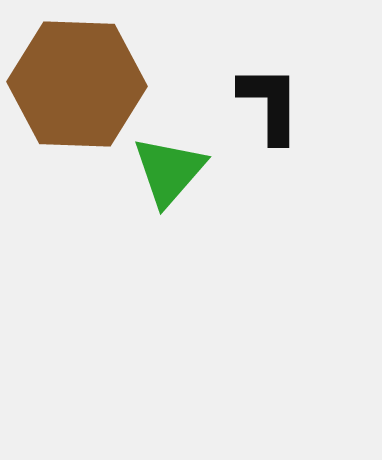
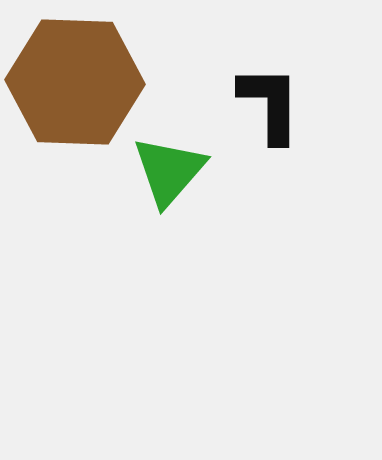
brown hexagon: moved 2 px left, 2 px up
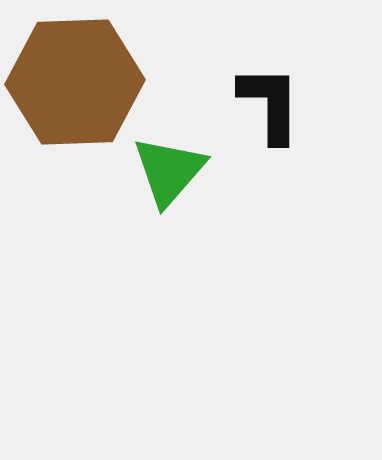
brown hexagon: rotated 4 degrees counterclockwise
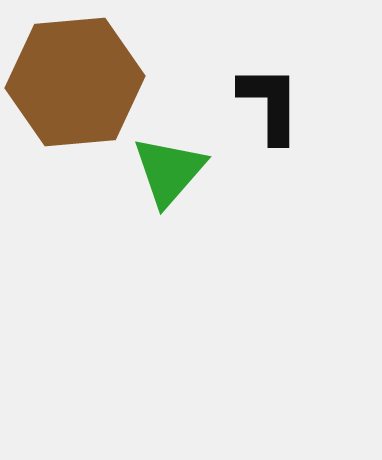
brown hexagon: rotated 3 degrees counterclockwise
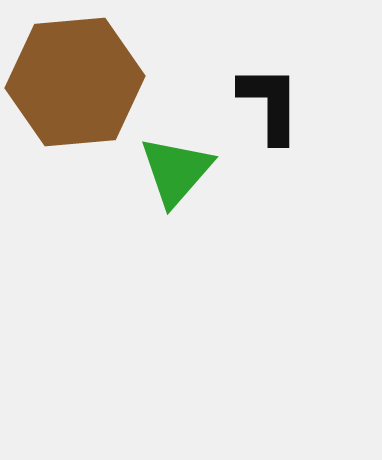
green triangle: moved 7 px right
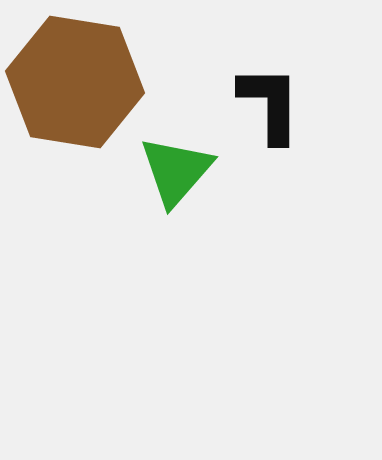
brown hexagon: rotated 14 degrees clockwise
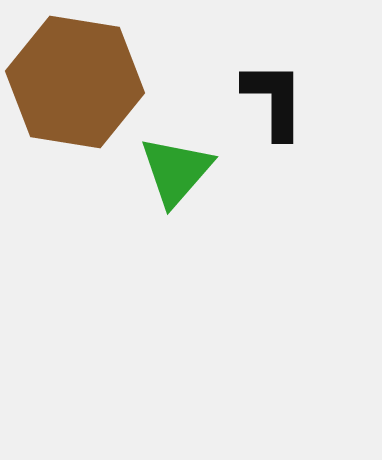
black L-shape: moved 4 px right, 4 px up
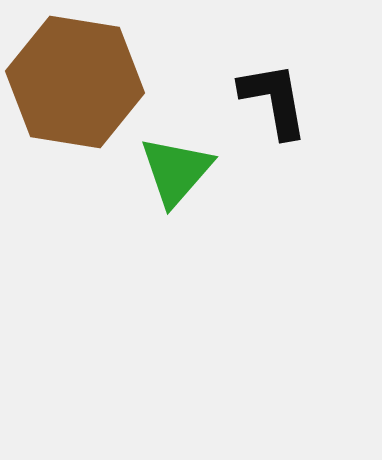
black L-shape: rotated 10 degrees counterclockwise
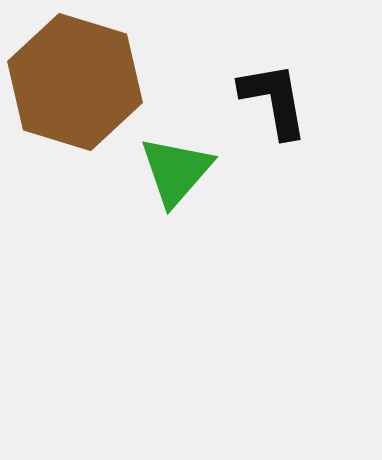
brown hexagon: rotated 8 degrees clockwise
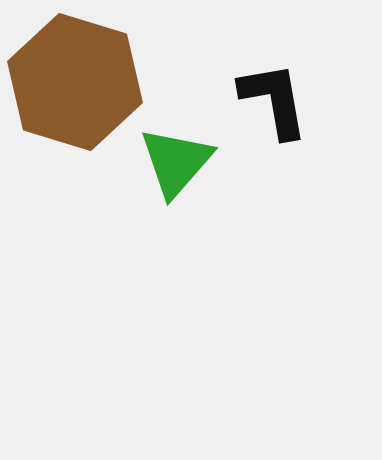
green triangle: moved 9 px up
